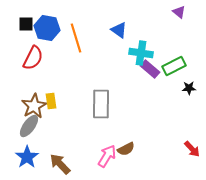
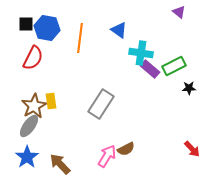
orange line: moved 4 px right; rotated 24 degrees clockwise
gray rectangle: rotated 32 degrees clockwise
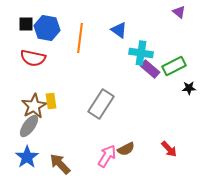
red semicircle: rotated 75 degrees clockwise
red arrow: moved 23 px left
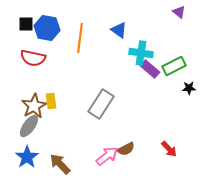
pink arrow: rotated 20 degrees clockwise
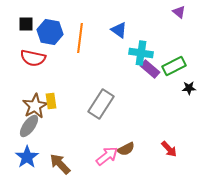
blue hexagon: moved 3 px right, 4 px down
brown star: moved 1 px right
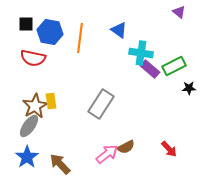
brown semicircle: moved 2 px up
pink arrow: moved 2 px up
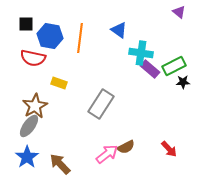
blue hexagon: moved 4 px down
black star: moved 6 px left, 6 px up
yellow rectangle: moved 8 px right, 18 px up; rotated 63 degrees counterclockwise
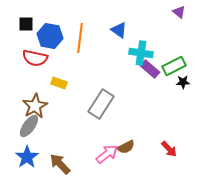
red semicircle: moved 2 px right
